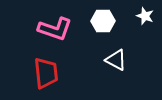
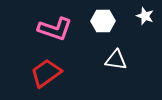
white triangle: rotated 20 degrees counterclockwise
red trapezoid: rotated 120 degrees counterclockwise
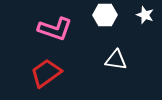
white star: moved 1 px up
white hexagon: moved 2 px right, 6 px up
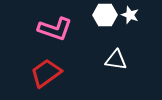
white star: moved 15 px left
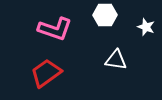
white star: moved 16 px right, 12 px down
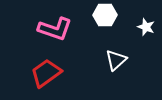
white triangle: rotated 50 degrees counterclockwise
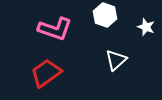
white hexagon: rotated 20 degrees clockwise
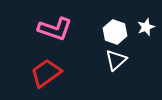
white hexagon: moved 10 px right, 17 px down
white star: rotated 30 degrees clockwise
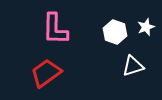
pink L-shape: rotated 72 degrees clockwise
white triangle: moved 17 px right, 6 px down; rotated 25 degrees clockwise
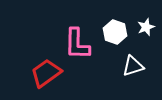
pink L-shape: moved 22 px right, 15 px down
